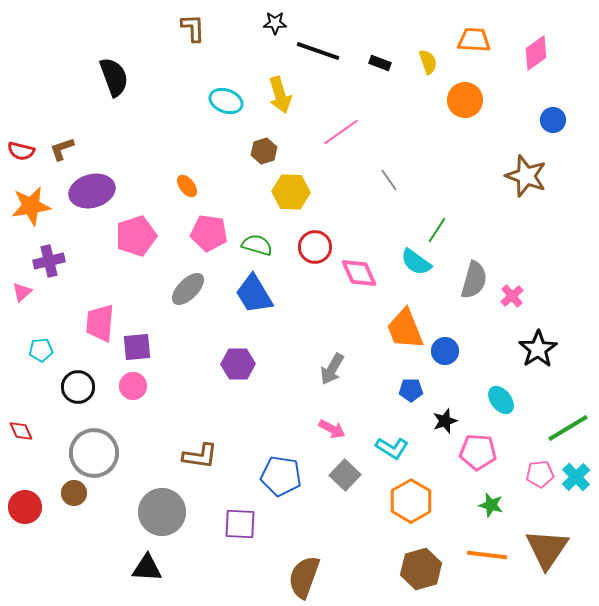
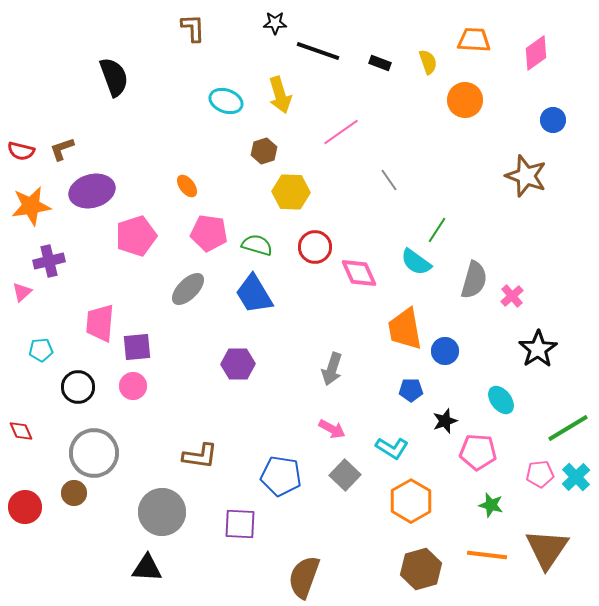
orange trapezoid at (405, 329): rotated 12 degrees clockwise
gray arrow at (332, 369): rotated 12 degrees counterclockwise
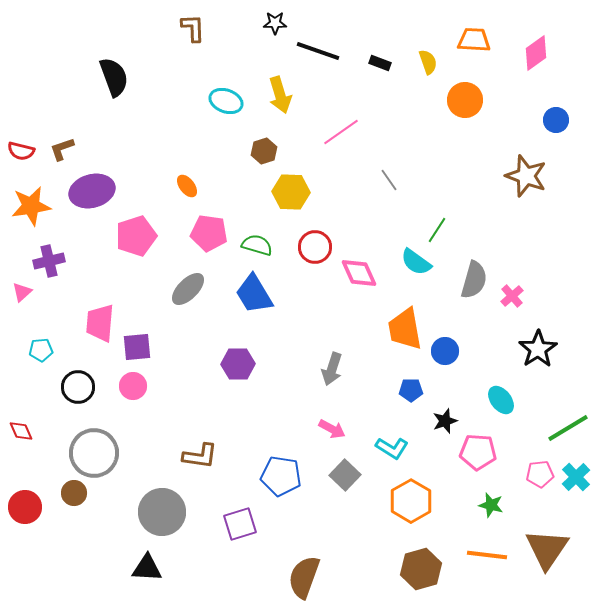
blue circle at (553, 120): moved 3 px right
purple square at (240, 524): rotated 20 degrees counterclockwise
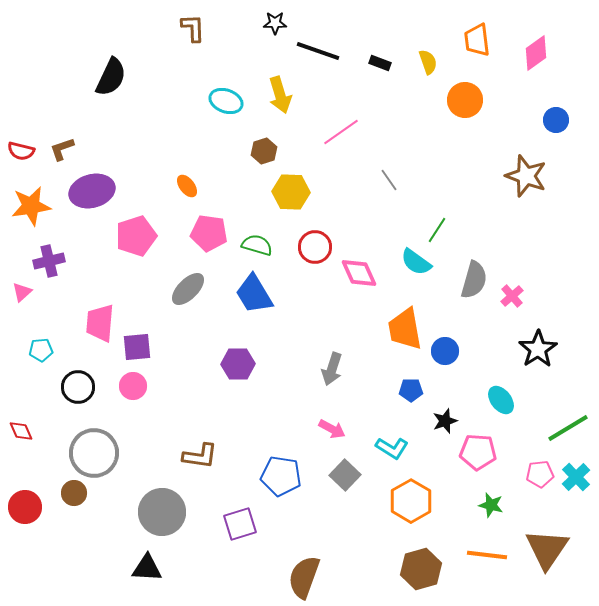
orange trapezoid at (474, 40): moved 3 px right; rotated 100 degrees counterclockwise
black semicircle at (114, 77): moved 3 px left; rotated 45 degrees clockwise
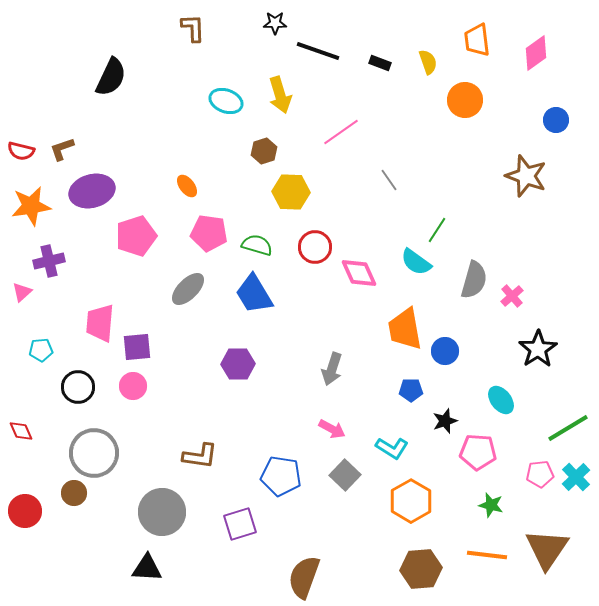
red circle at (25, 507): moved 4 px down
brown hexagon at (421, 569): rotated 12 degrees clockwise
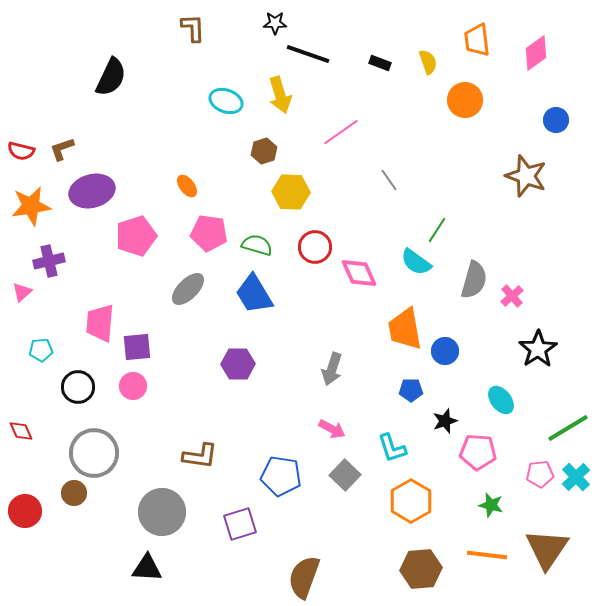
black line at (318, 51): moved 10 px left, 3 px down
cyan L-shape at (392, 448): rotated 40 degrees clockwise
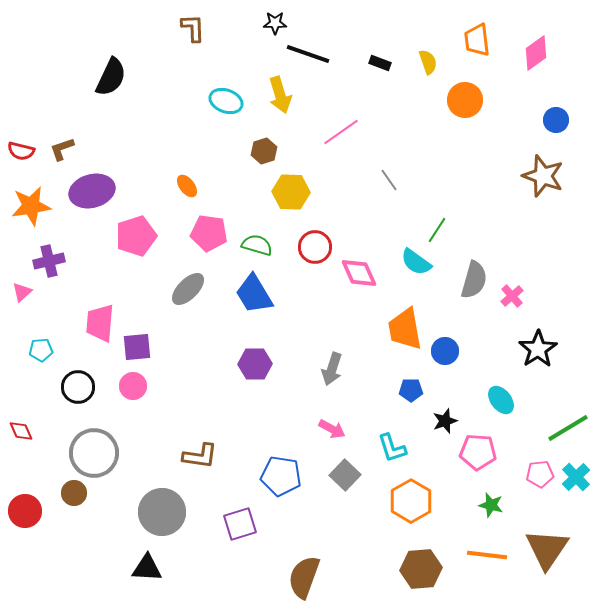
brown star at (526, 176): moved 17 px right
purple hexagon at (238, 364): moved 17 px right
